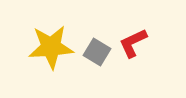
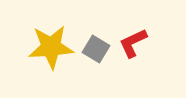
gray square: moved 1 px left, 3 px up
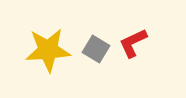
yellow star: moved 3 px left, 3 px down
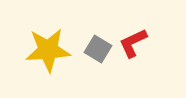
gray square: moved 2 px right
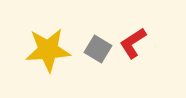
red L-shape: rotated 8 degrees counterclockwise
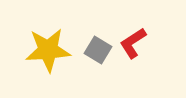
gray square: moved 1 px down
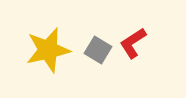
yellow star: rotated 9 degrees counterclockwise
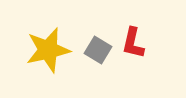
red L-shape: rotated 44 degrees counterclockwise
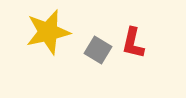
yellow star: moved 18 px up
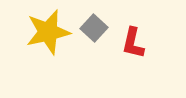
gray square: moved 4 px left, 22 px up; rotated 12 degrees clockwise
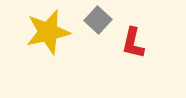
gray square: moved 4 px right, 8 px up
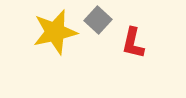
yellow star: moved 7 px right
